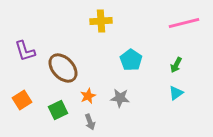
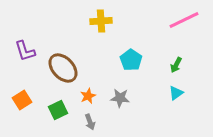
pink line: moved 3 px up; rotated 12 degrees counterclockwise
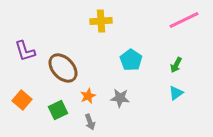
orange square: rotated 18 degrees counterclockwise
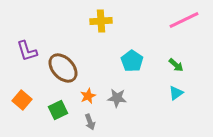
purple L-shape: moved 2 px right
cyan pentagon: moved 1 px right, 1 px down
green arrow: rotated 77 degrees counterclockwise
gray star: moved 3 px left
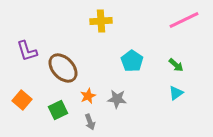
gray star: moved 1 px down
